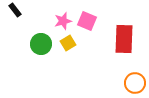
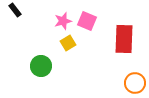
green circle: moved 22 px down
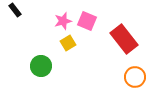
red rectangle: rotated 40 degrees counterclockwise
orange circle: moved 6 px up
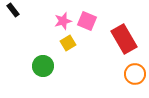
black rectangle: moved 2 px left
red rectangle: rotated 8 degrees clockwise
green circle: moved 2 px right
orange circle: moved 3 px up
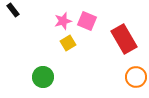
green circle: moved 11 px down
orange circle: moved 1 px right, 3 px down
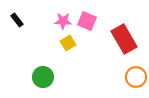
black rectangle: moved 4 px right, 10 px down
pink star: rotated 18 degrees clockwise
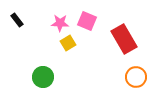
pink star: moved 3 px left, 2 px down
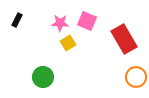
black rectangle: rotated 64 degrees clockwise
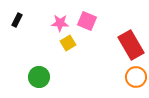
red rectangle: moved 7 px right, 6 px down
green circle: moved 4 px left
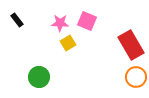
black rectangle: rotated 64 degrees counterclockwise
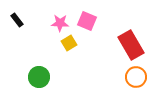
yellow square: moved 1 px right
